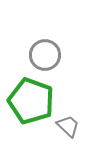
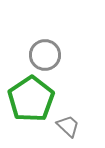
green pentagon: moved 2 px up; rotated 18 degrees clockwise
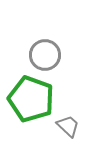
green pentagon: rotated 18 degrees counterclockwise
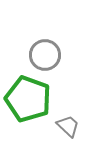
green pentagon: moved 3 px left
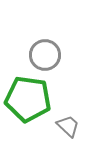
green pentagon: rotated 12 degrees counterclockwise
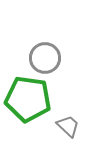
gray circle: moved 3 px down
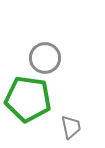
gray trapezoid: moved 3 px right, 1 px down; rotated 35 degrees clockwise
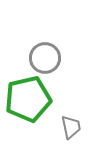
green pentagon: rotated 21 degrees counterclockwise
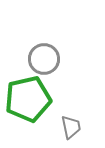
gray circle: moved 1 px left, 1 px down
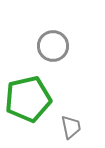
gray circle: moved 9 px right, 13 px up
